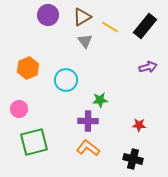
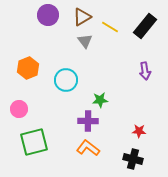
purple arrow: moved 3 px left, 4 px down; rotated 96 degrees clockwise
red star: moved 6 px down
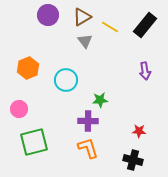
black rectangle: moved 1 px up
orange L-shape: rotated 35 degrees clockwise
black cross: moved 1 px down
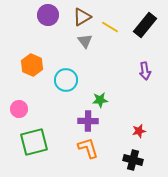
orange hexagon: moved 4 px right, 3 px up; rotated 15 degrees counterclockwise
red star: rotated 16 degrees counterclockwise
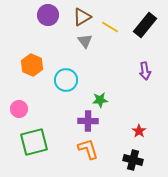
red star: rotated 24 degrees counterclockwise
orange L-shape: moved 1 px down
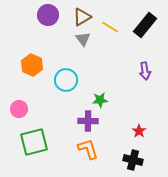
gray triangle: moved 2 px left, 2 px up
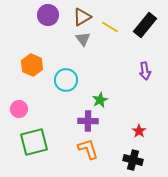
green star: rotated 21 degrees counterclockwise
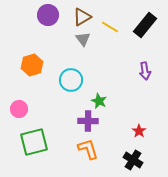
orange hexagon: rotated 20 degrees clockwise
cyan circle: moved 5 px right
green star: moved 1 px left, 1 px down; rotated 21 degrees counterclockwise
black cross: rotated 18 degrees clockwise
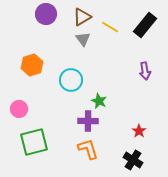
purple circle: moved 2 px left, 1 px up
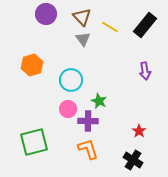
brown triangle: rotated 42 degrees counterclockwise
pink circle: moved 49 px right
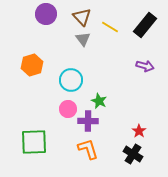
purple arrow: moved 5 px up; rotated 66 degrees counterclockwise
green square: rotated 12 degrees clockwise
black cross: moved 6 px up
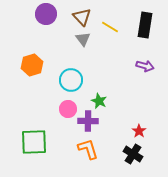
black rectangle: rotated 30 degrees counterclockwise
